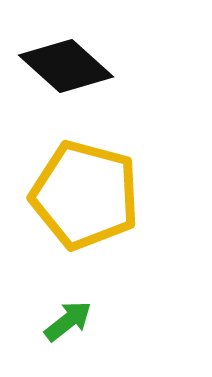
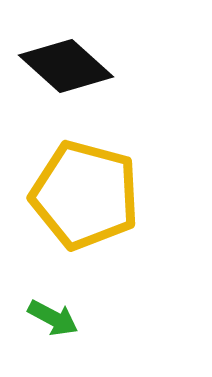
green arrow: moved 15 px left, 3 px up; rotated 66 degrees clockwise
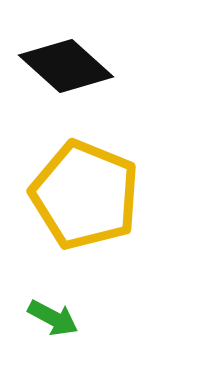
yellow pentagon: rotated 7 degrees clockwise
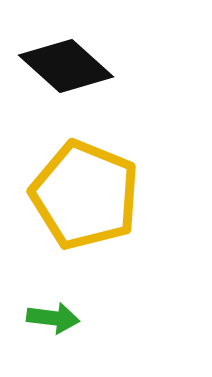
green arrow: rotated 21 degrees counterclockwise
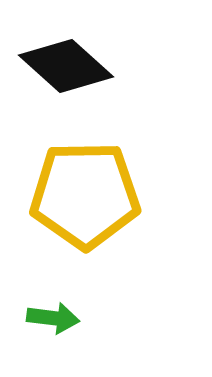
yellow pentagon: rotated 23 degrees counterclockwise
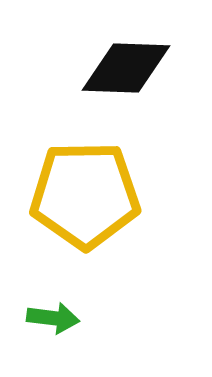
black diamond: moved 60 px right, 2 px down; rotated 40 degrees counterclockwise
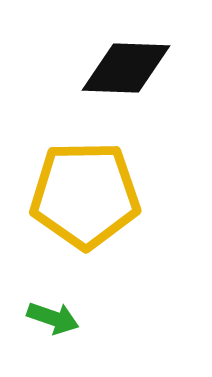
green arrow: rotated 12 degrees clockwise
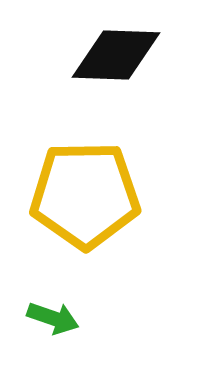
black diamond: moved 10 px left, 13 px up
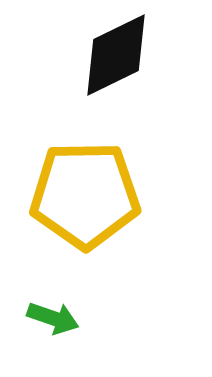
black diamond: rotated 28 degrees counterclockwise
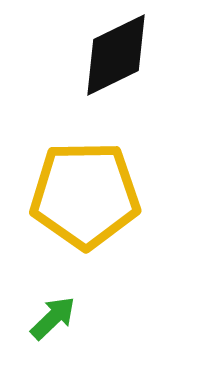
green arrow: rotated 63 degrees counterclockwise
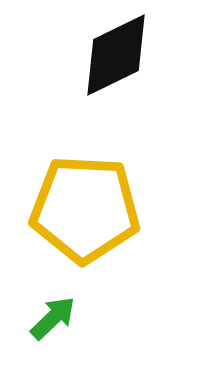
yellow pentagon: moved 14 px down; rotated 4 degrees clockwise
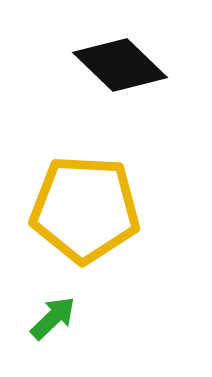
black diamond: moved 4 px right, 10 px down; rotated 70 degrees clockwise
